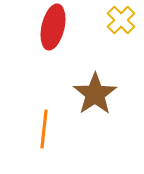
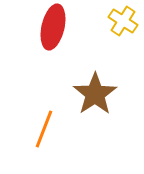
yellow cross: moved 2 px right, 1 px down; rotated 12 degrees counterclockwise
orange line: rotated 15 degrees clockwise
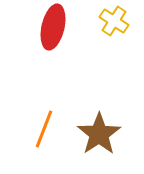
yellow cross: moved 9 px left
brown star: moved 4 px right, 40 px down
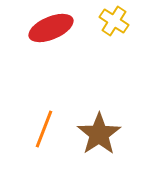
red ellipse: moved 2 px left, 1 px down; rotated 54 degrees clockwise
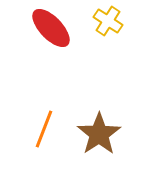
yellow cross: moved 6 px left
red ellipse: rotated 69 degrees clockwise
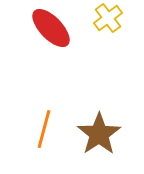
yellow cross: moved 3 px up; rotated 20 degrees clockwise
orange line: rotated 6 degrees counterclockwise
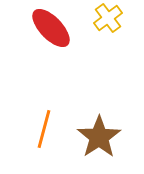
brown star: moved 3 px down
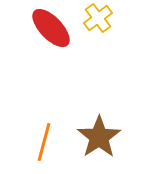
yellow cross: moved 10 px left
orange line: moved 13 px down
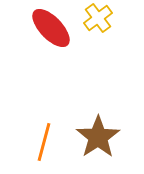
brown star: moved 1 px left
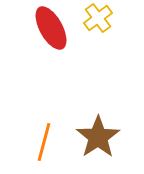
red ellipse: rotated 15 degrees clockwise
